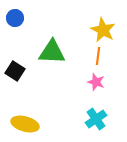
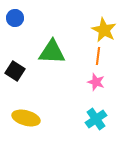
yellow star: moved 1 px right
yellow ellipse: moved 1 px right, 6 px up
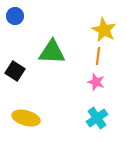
blue circle: moved 2 px up
cyan cross: moved 1 px right, 1 px up
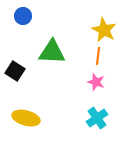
blue circle: moved 8 px right
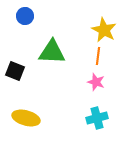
blue circle: moved 2 px right
black square: rotated 12 degrees counterclockwise
cyan cross: rotated 20 degrees clockwise
